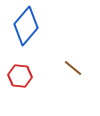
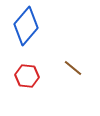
red hexagon: moved 7 px right
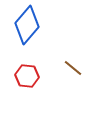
blue diamond: moved 1 px right, 1 px up
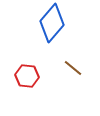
blue diamond: moved 25 px right, 2 px up
